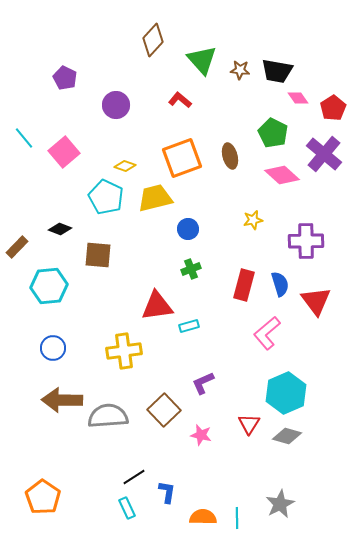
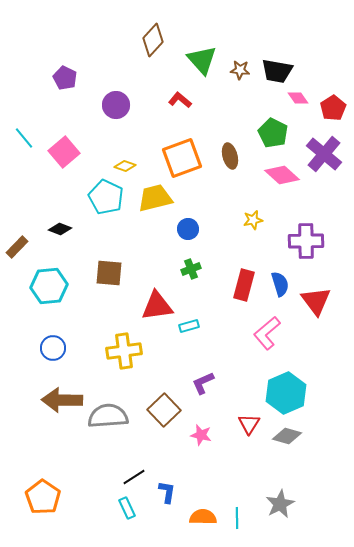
brown square at (98, 255): moved 11 px right, 18 px down
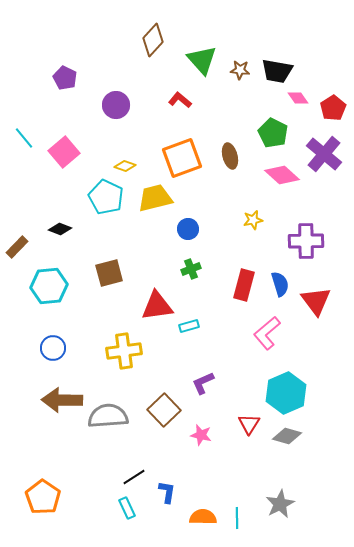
brown square at (109, 273): rotated 20 degrees counterclockwise
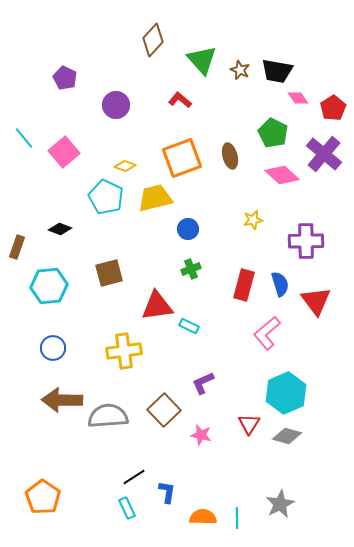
brown star at (240, 70): rotated 18 degrees clockwise
brown rectangle at (17, 247): rotated 25 degrees counterclockwise
cyan rectangle at (189, 326): rotated 42 degrees clockwise
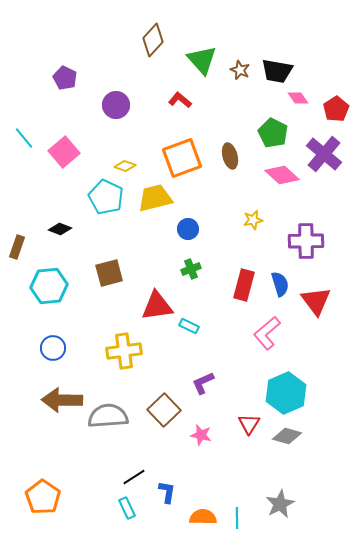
red pentagon at (333, 108): moved 3 px right, 1 px down
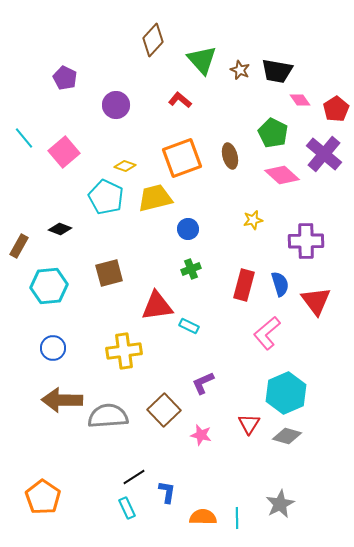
pink diamond at (298, 98): moved 2 px right, 2 px down
brown rectangle at (17, 247): moved 2 px right, 1 px up; rotated 10 degrees clockwise
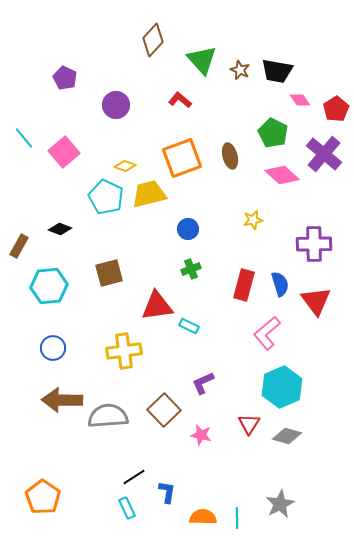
yellow trapezoid at (155, 198): moved 6 px left, 4 px up
purple cross at (306, 241): moved 8 px right, 3 px down
cyan hexagon at (286, 393): moved 4 px left, 6 px up
